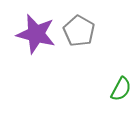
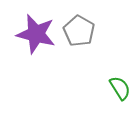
green semicircle: moved 1 px left, 1 px up; rotated 60 degrees counterclockwise
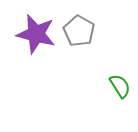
green semicircle: moved 2 px up
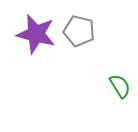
gray pentagon: rotated 16 degrees counterclockwise
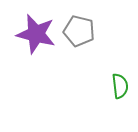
green semicircle: rotated 25 degrees clockwise
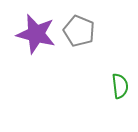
gray pentagon: rotated 8 degrees clockwise
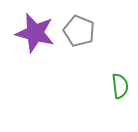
purple star: moved 1 px left, 1 px up
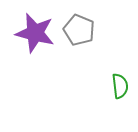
gray pentagon: moved 1 px up
